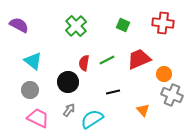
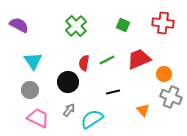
cyan triangle: rotated 18 degrees clockwise
gray cross: moved 1 px left, 2 px down
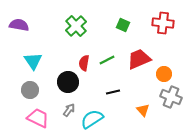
purple semicircle: rotated 18 degrees counterclockwise
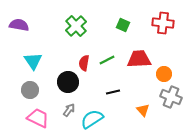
red trapezoid: rotated 20 degrees clockwise
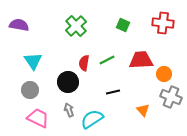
red trapezoid: moved 2 px right, 1 px down
gray arrow: rotated 56 degrees counterclockwise
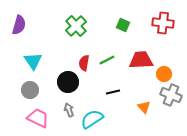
purple semicircle: rotated 96 degrees clockwise
gray cross: moved 2 px up
orange triangle: moved 1 px right, 3 px up
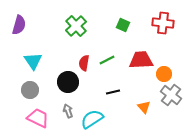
gray cross: rotated 15 degrees clockwise
gray arrow: moved 1 px left, 1 px down
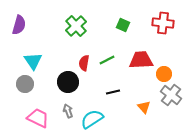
gray circle: moved 5 px left, 6 px up
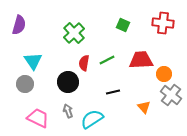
green cross: moved 2 px left, 7 px down
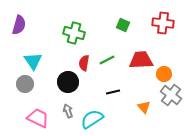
green cross: rotated 30 degrees counterclockwise
